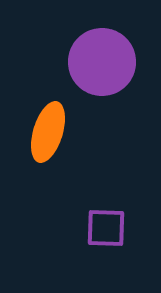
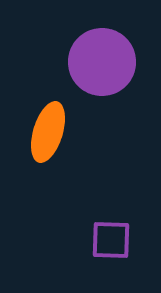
purple square: moved 5 px right, 12 px down
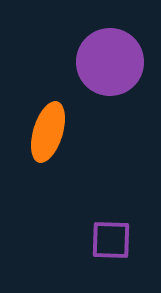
purple circle: moved 8 px right
